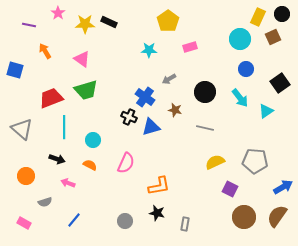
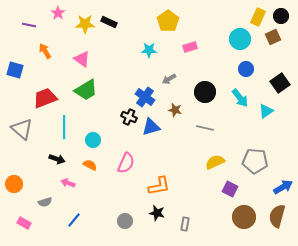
black circle at (282, 14): moved 1 px left, 2 px down
green trapezoid at (86, 90): rotated 15 degrees counterclockwise
red trapezoid at (51, 98): moved 6 px left
orange circle at (26, 176): moved 12 px left, 8 px down
brown semicircle at (277, 216): rotated 20 degrees counterclockwise
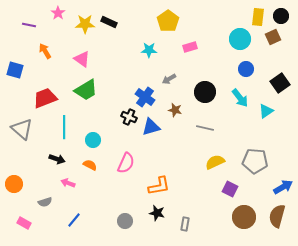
yellow rectangle at (258, 17): rotated 18 degrees counterclockwise
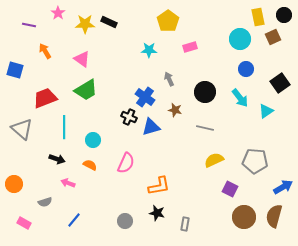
black circle at (281, 16): moved 3 px right, 1 px up
yellow rectangle at (258, 17): rotated 18 degrees counterclockwise
gray arrow at (169, 79): rotated 96 degrees clockwise
yellow semicircle at (215, 162): moved 1 px left, 2 px up
brown semicircle at (277, 216): moved 3 px left
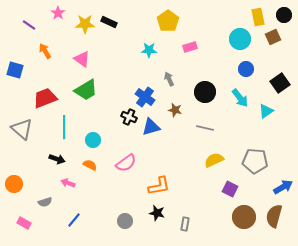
purple line at (29, 25): rotated 24 degrees clockwise
pink semicircle at (126, 163): rotated 30 degrees clockwise
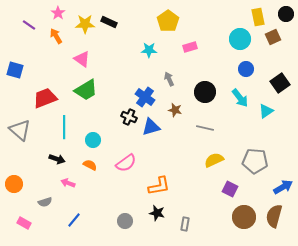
black circle at (284, 15): moved 2 px right, 1 px up
orange arrow at (45, 51): moved 11 px right, 15 px up
gray triangle at (22, 129): moved 2 px left, 1 px down
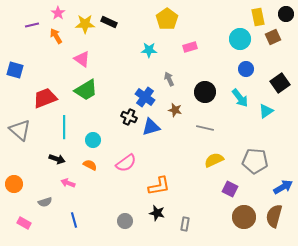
yellow pentagon at (168, 21): moved 1 px left, 2 px up
purple line at (29, 25): moved 3 px right; rotated 48 degrees counterclockwise
blue line at (74, 220): rotated 56 degrees counterclockwise
